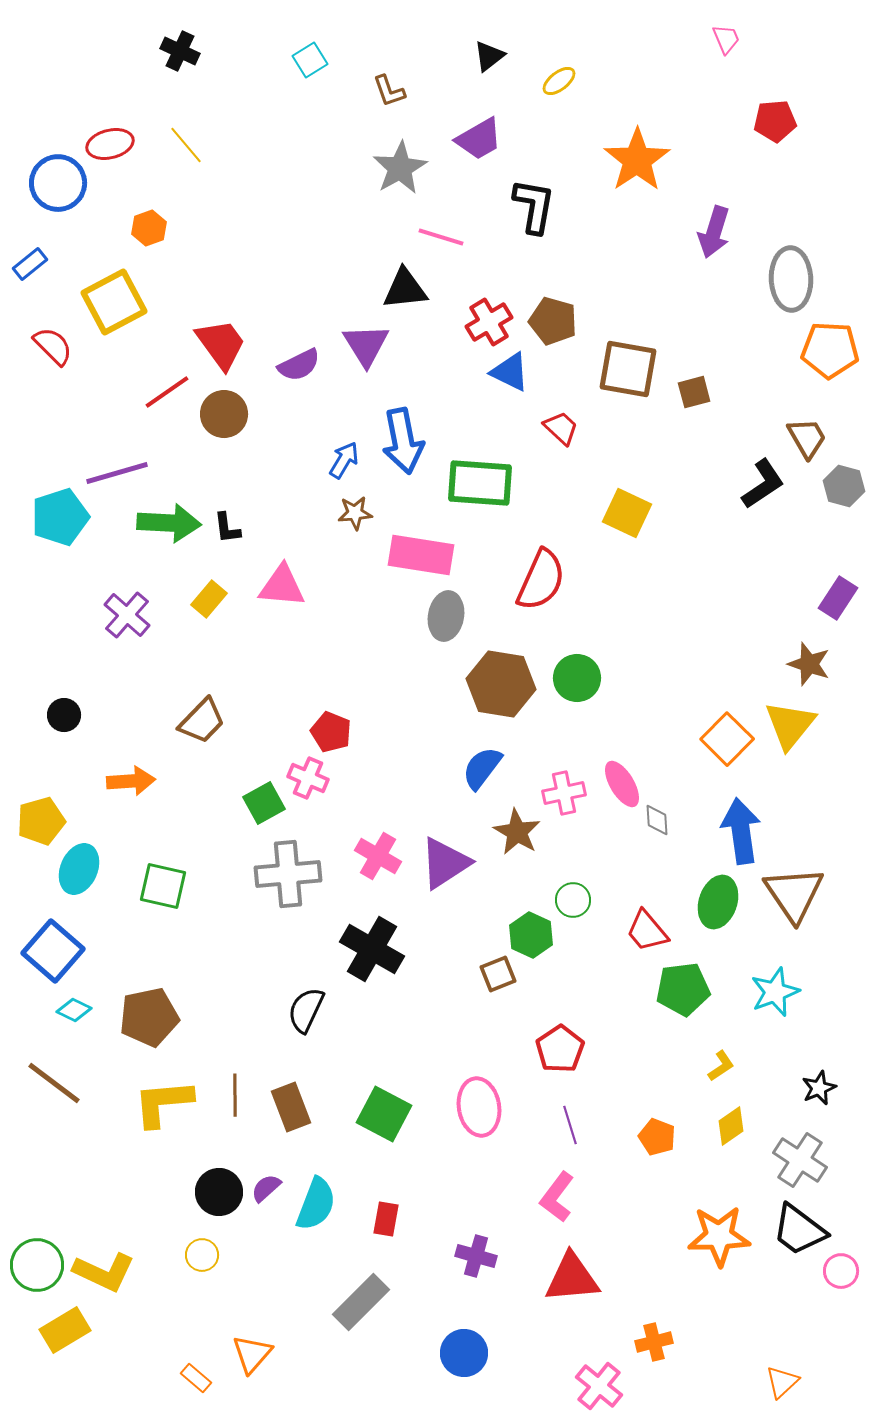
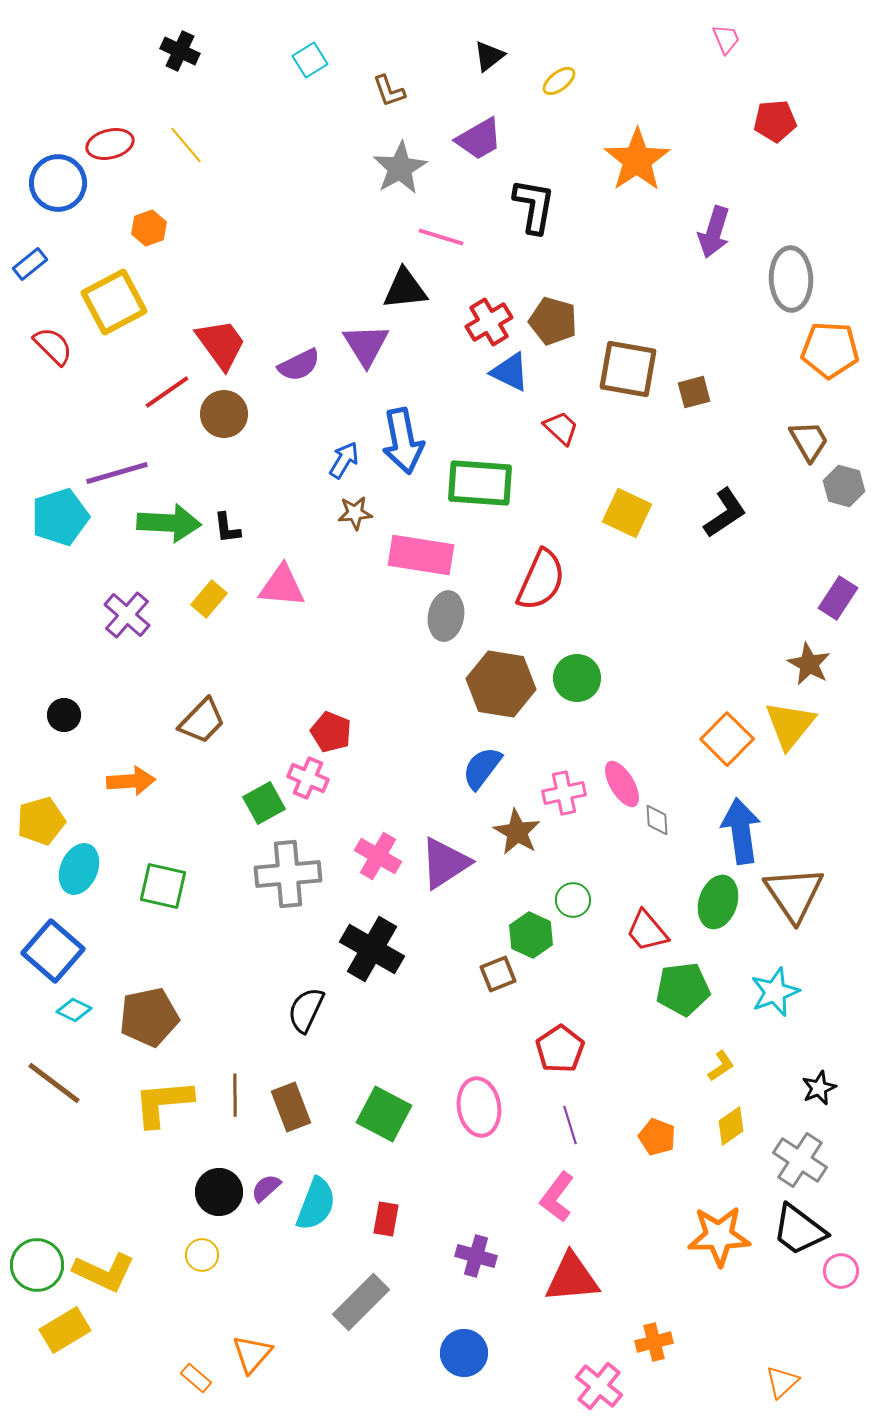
brown trapezoid at (807, 438): moved 2 px right, 3 px down
black L-shape at (763, 484): moved 38 px left, 29 px down
brown star at (809, 664): rotated 9 degrees clockwise
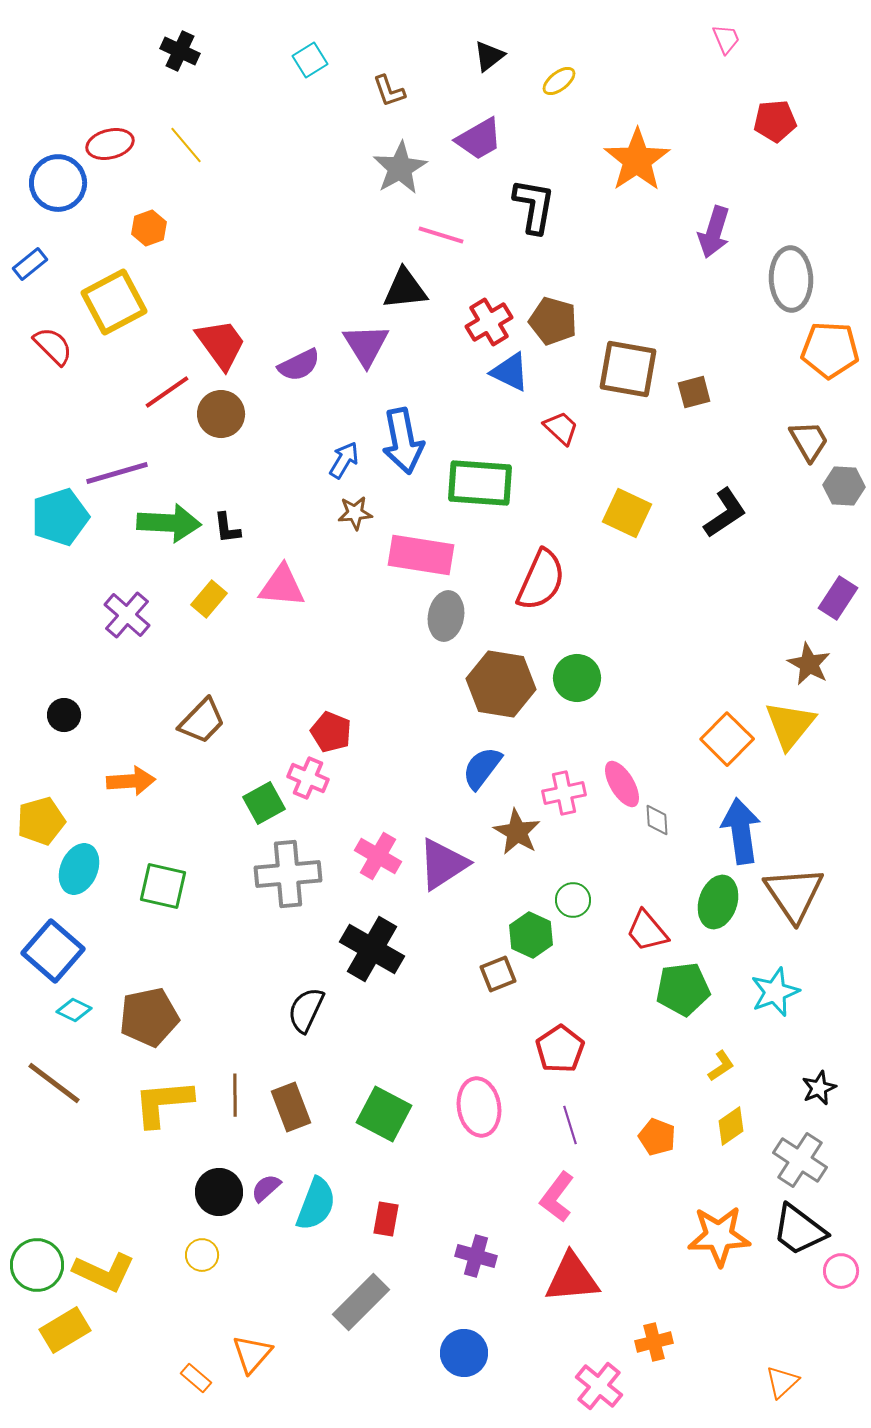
pink line at (441, 237): moved 2 px up
brown circle at (224, 414): moved 3 px left
gray hexagon at (844, 486): rotated 12 degrees counterclockwise
purple triangle at (445, 863): moved 2 px left, 1 px down
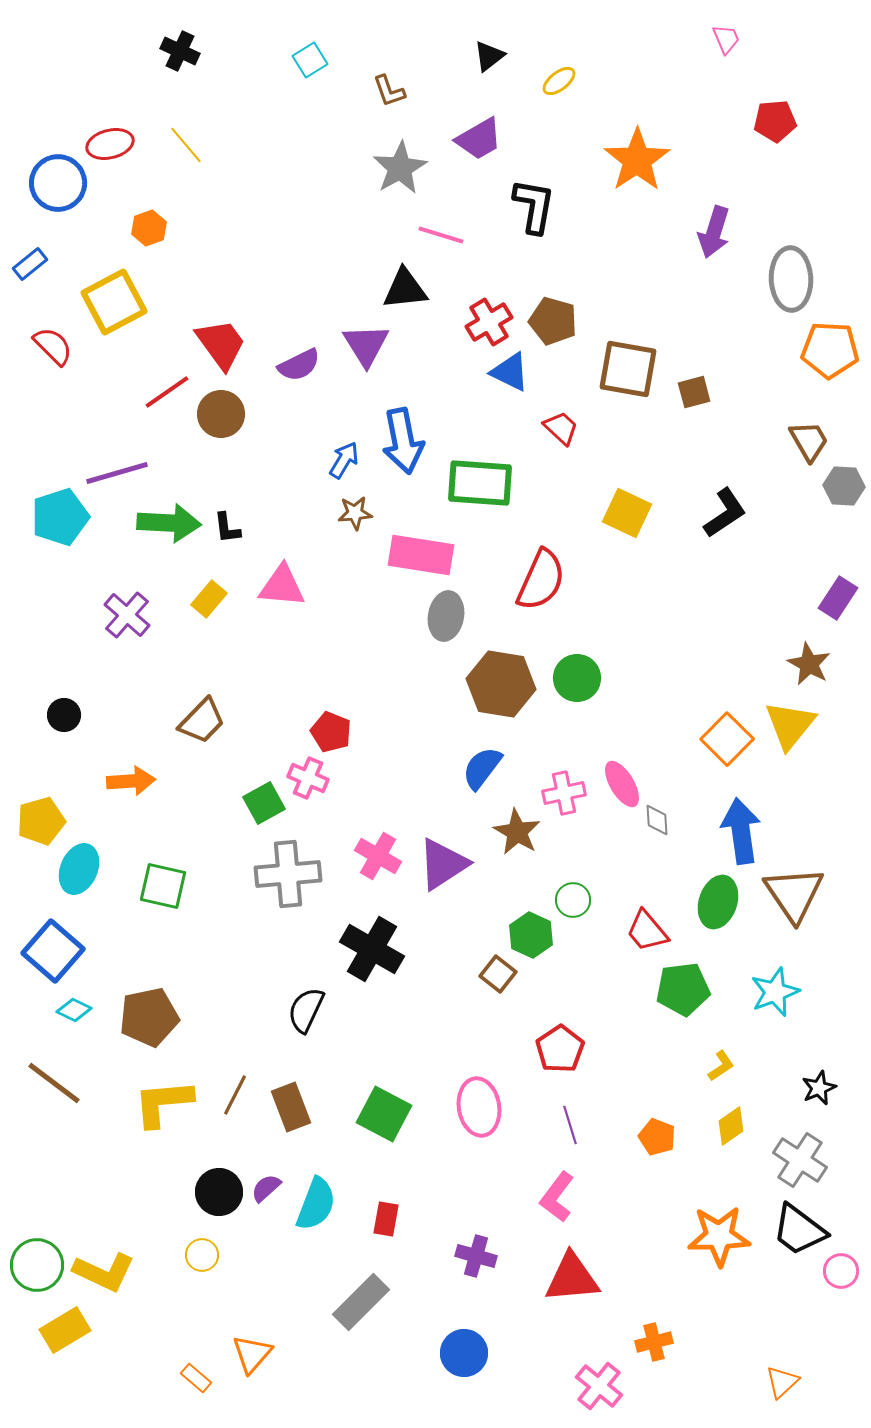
brown square at (498, 974): rotated 30 degrees counterclockwise
brown line at (235, 1095): rotated 27 degrees clockwise
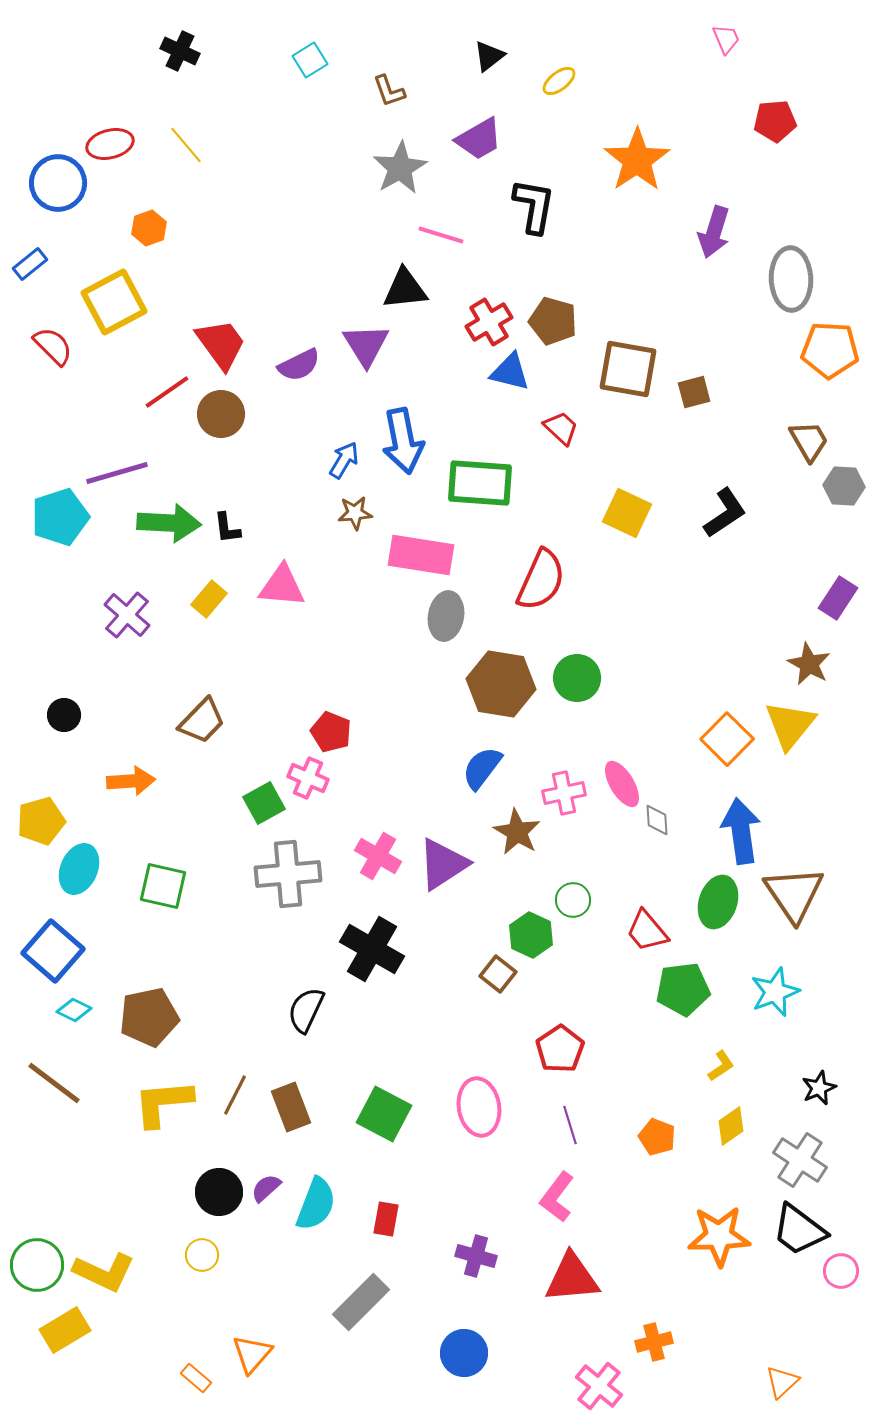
blue triangle at (510, 372): rotated 12 degrees counterclockwise
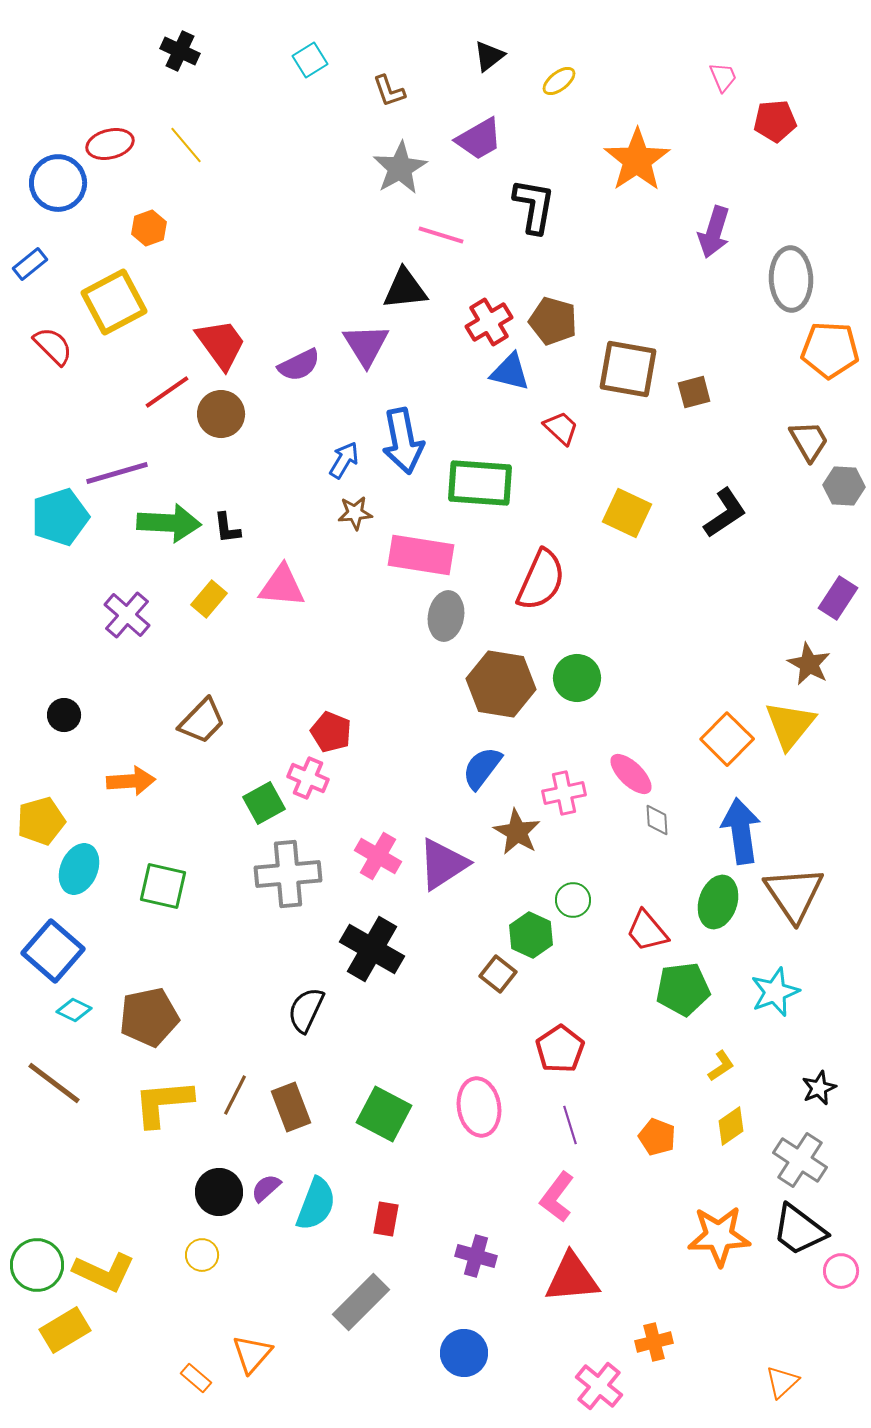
pink trapezoid at (726, 39): moved 3 px left, 38 px down
pink ellipse at (622, 784): moved 9 px right, 10 px up; rotated 15 degrees counterclockwise
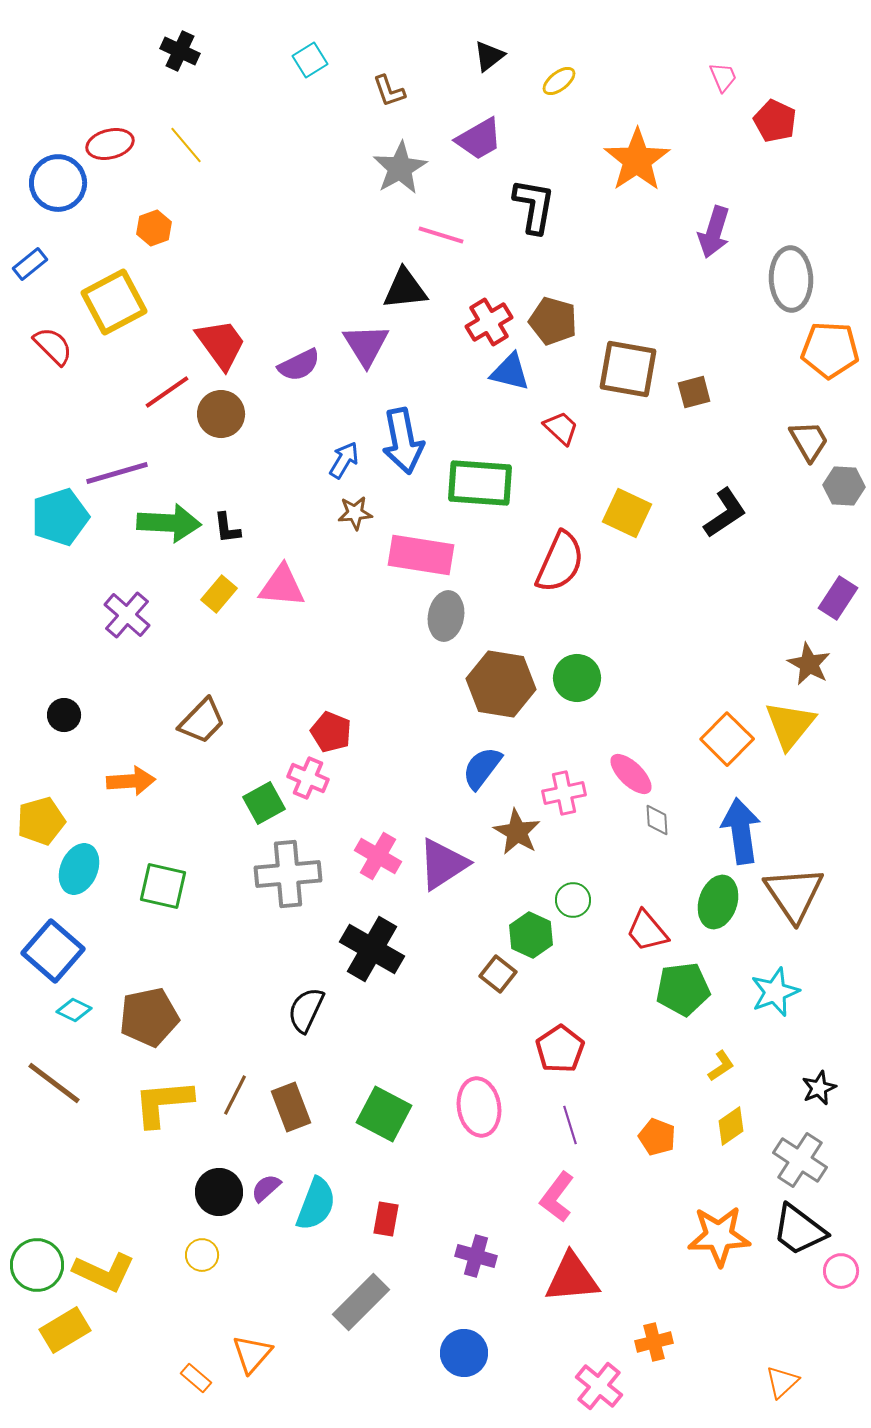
red pentagon at (775, 121): rotated 30 degrees clockwise
orange hexagon at (149, 228): moved 5 px right
red semicircle at (541, 580): moved 19 px right, 18 px up
yellow rectangle at (209, 599): moved 10 px right, 5 px up
